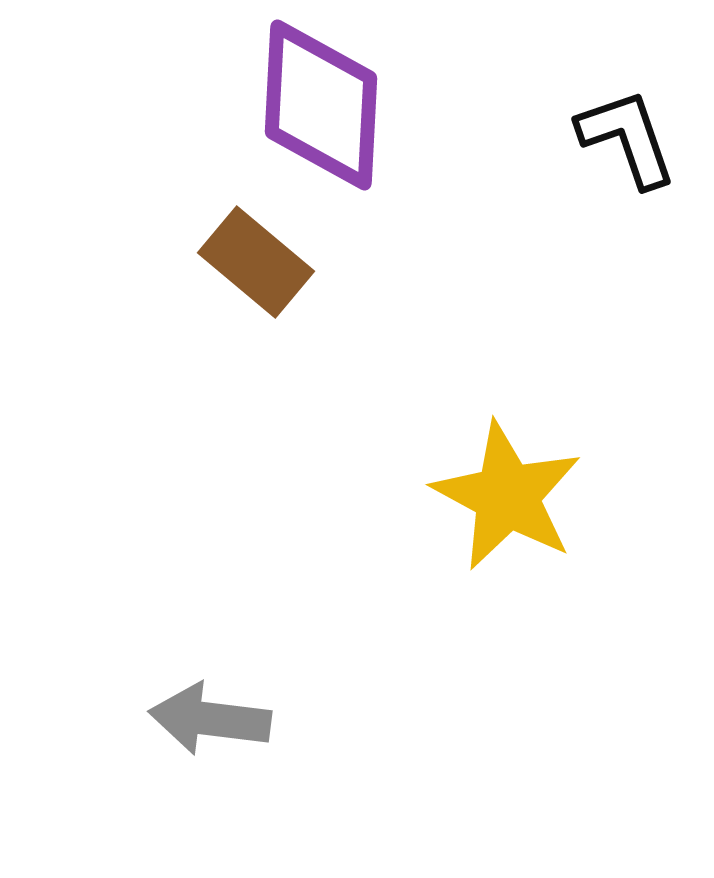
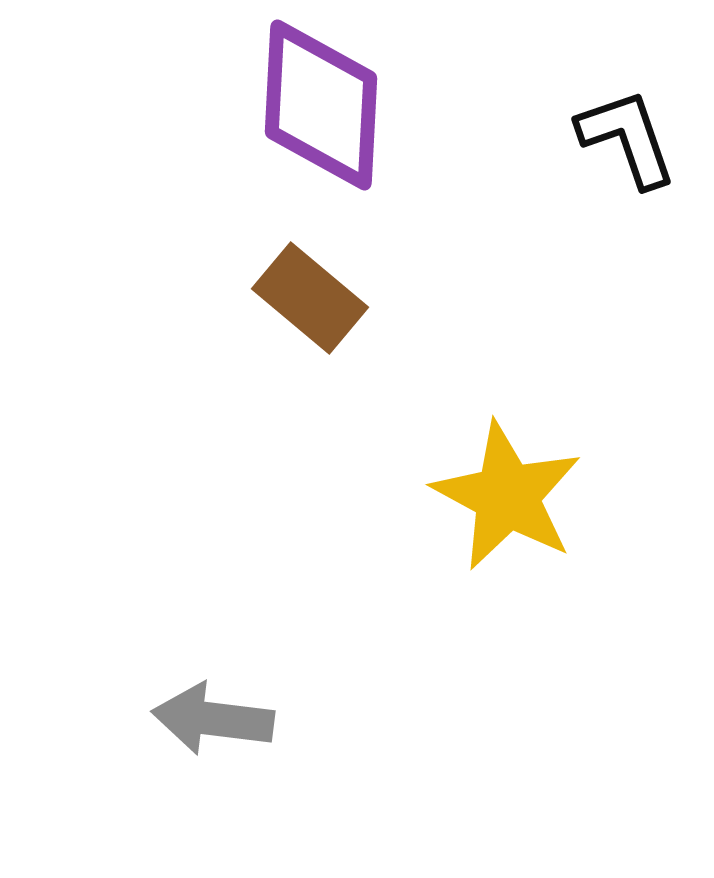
brown rectangle: moved 54 px right, 36 px down
gray arrow: moved 3 px right
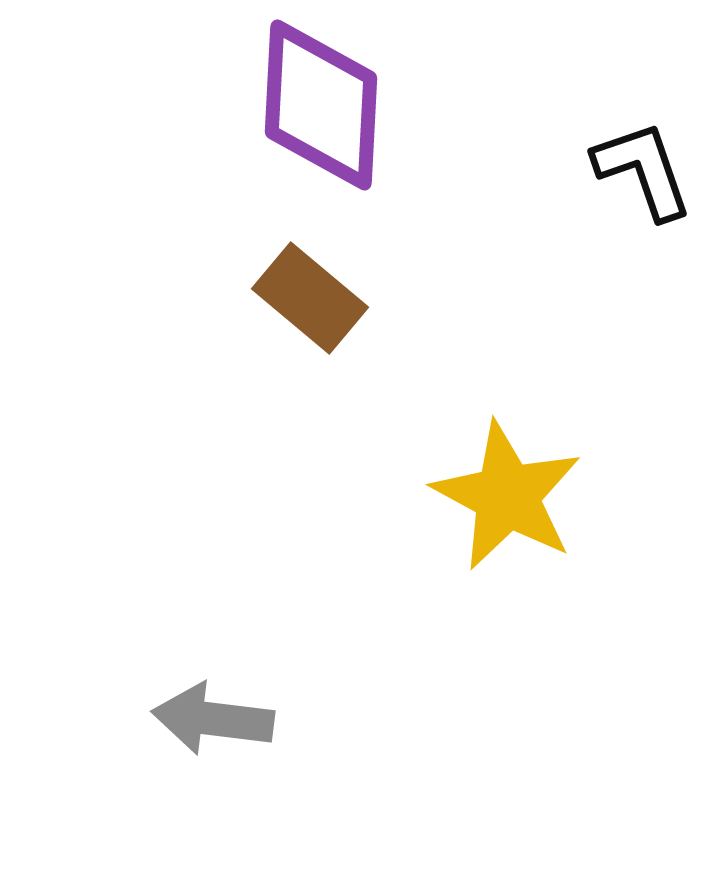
black L-shape: moved 16 px right, 32 px down
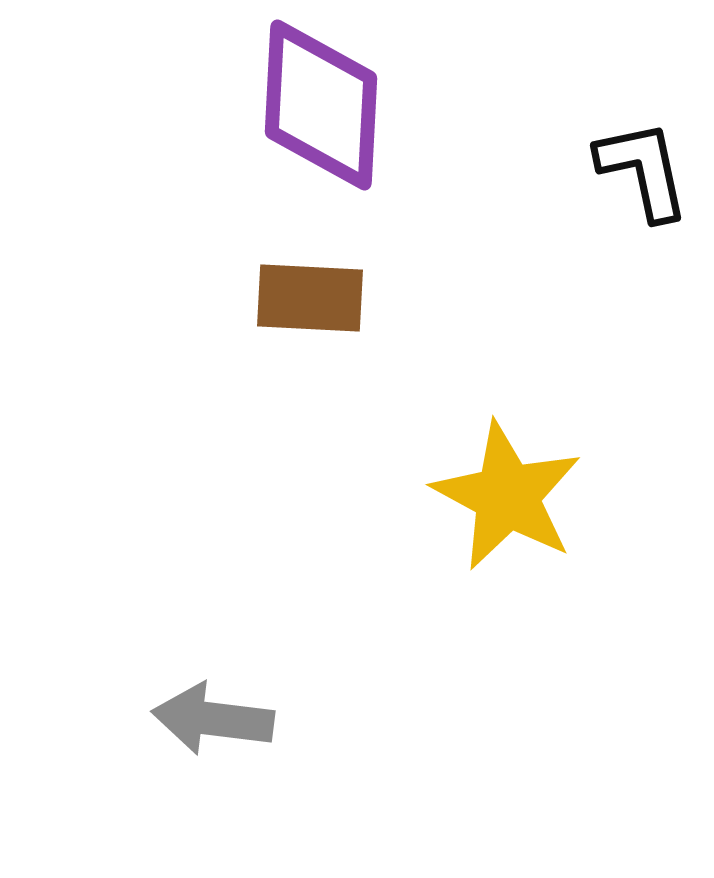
black L-shape: rotated 7 degrees clockwise
brown rectangle: rotated 37 degrees counterclockwise
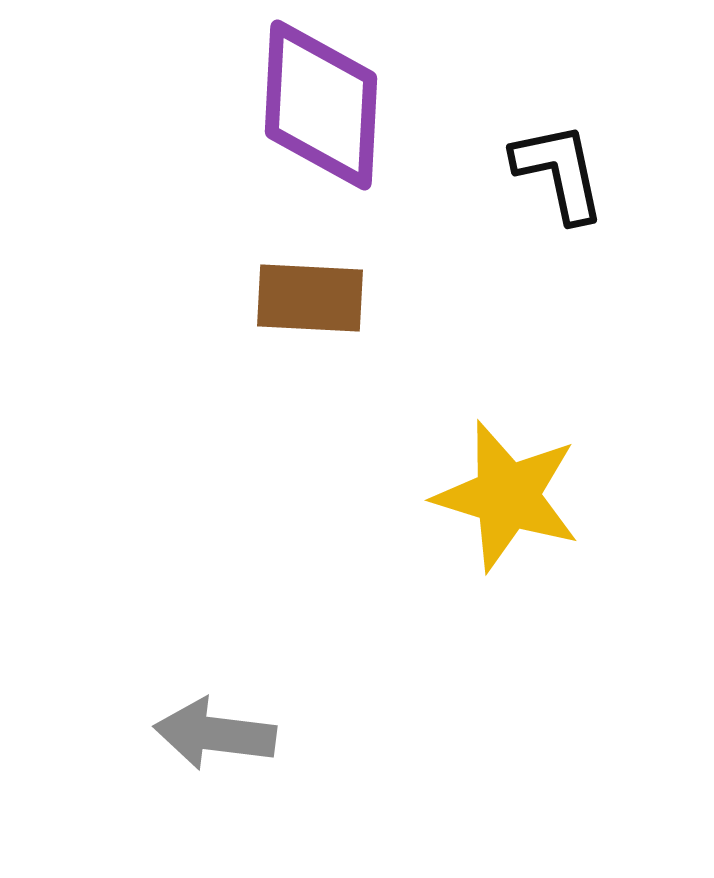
black L-shape: moved 84 px left, 2 px down
yellow star: rotated 11 degrees counterclockwise
gray arrow: moved 2 px right, 15 px down
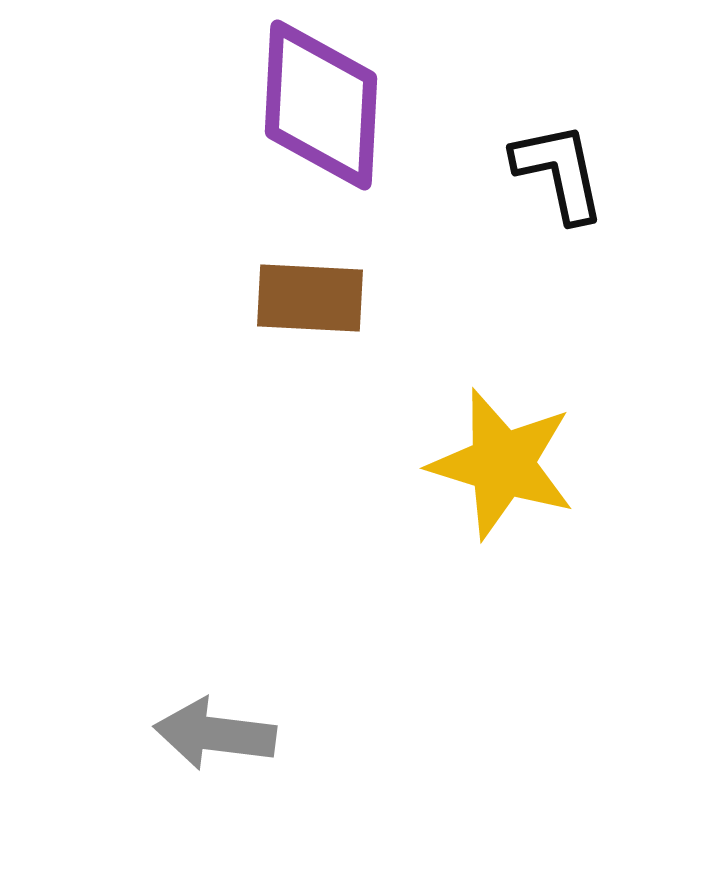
yellow star: moved 5 px left, 32 px up
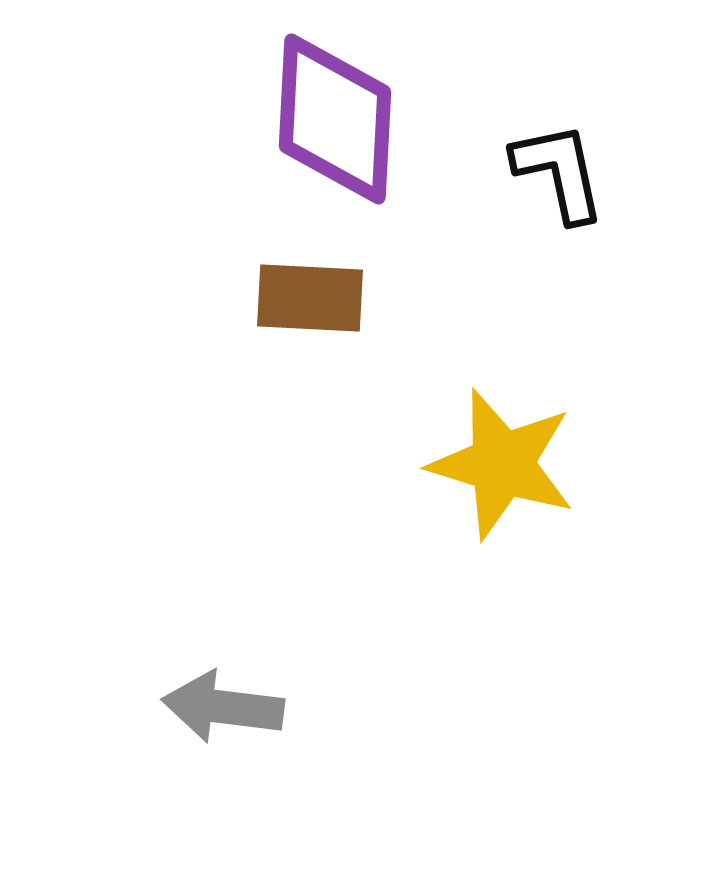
purple diamond: moved 14 px right, 14 px down
gray arrow: moved 8 px right, 27 px up
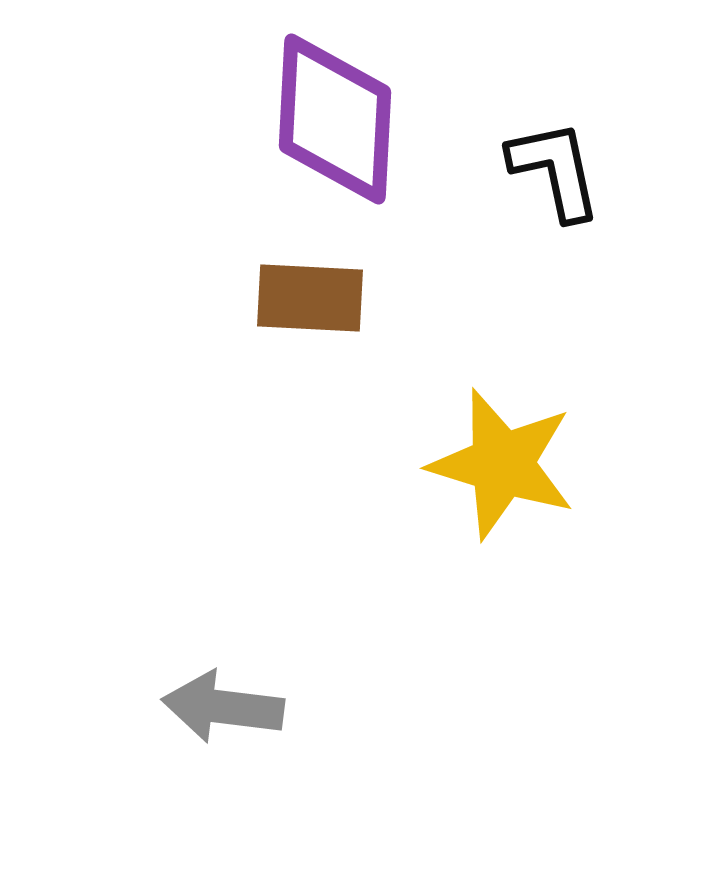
black L-shape: moved 4 px left, 2 px up
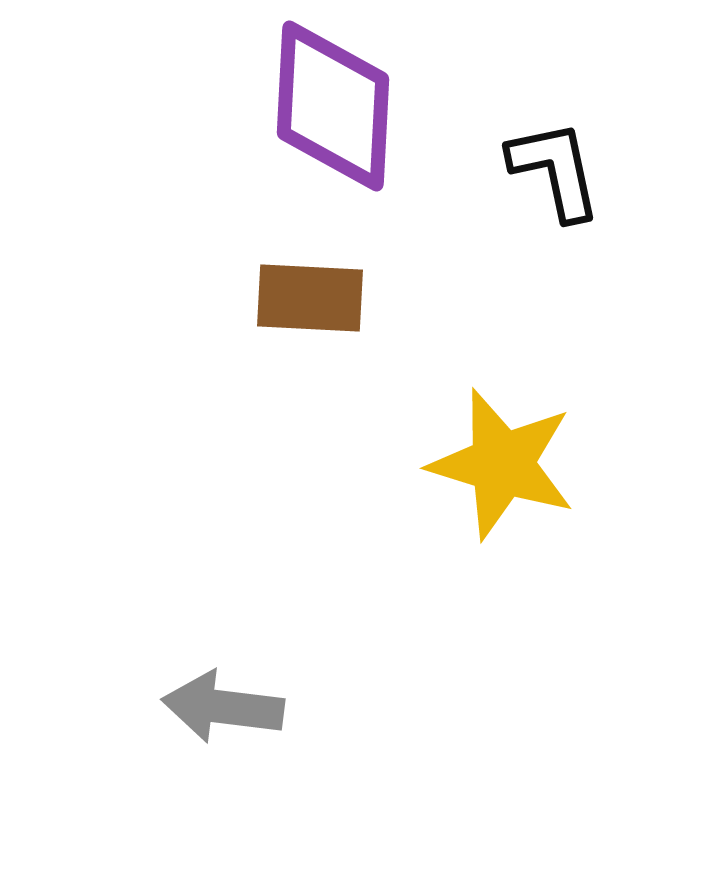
purple diamond: moved 2 px left, 13 px up
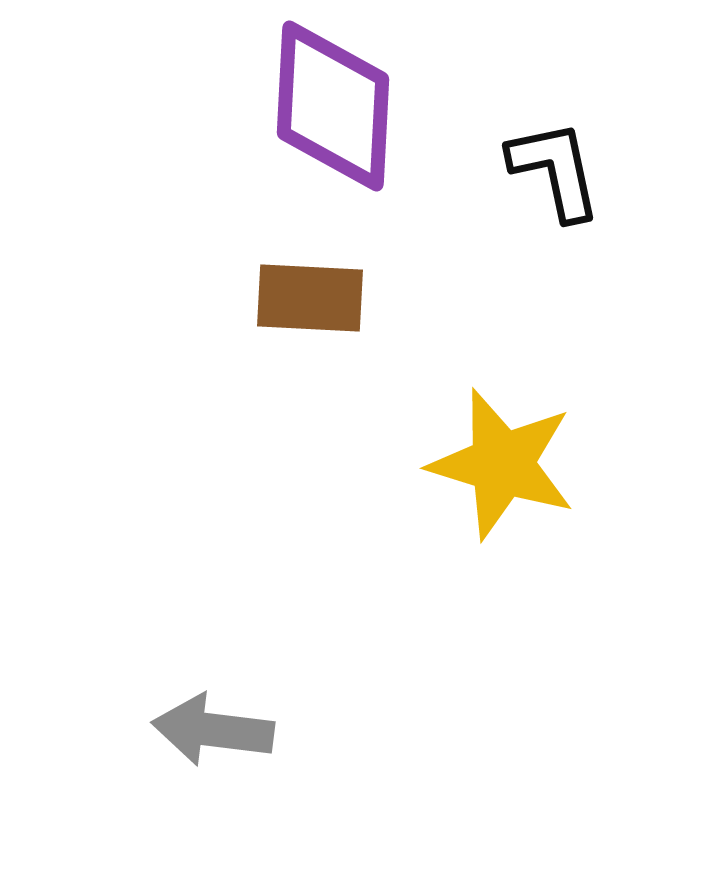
gray arrow: moved 10 px left, 23 px down
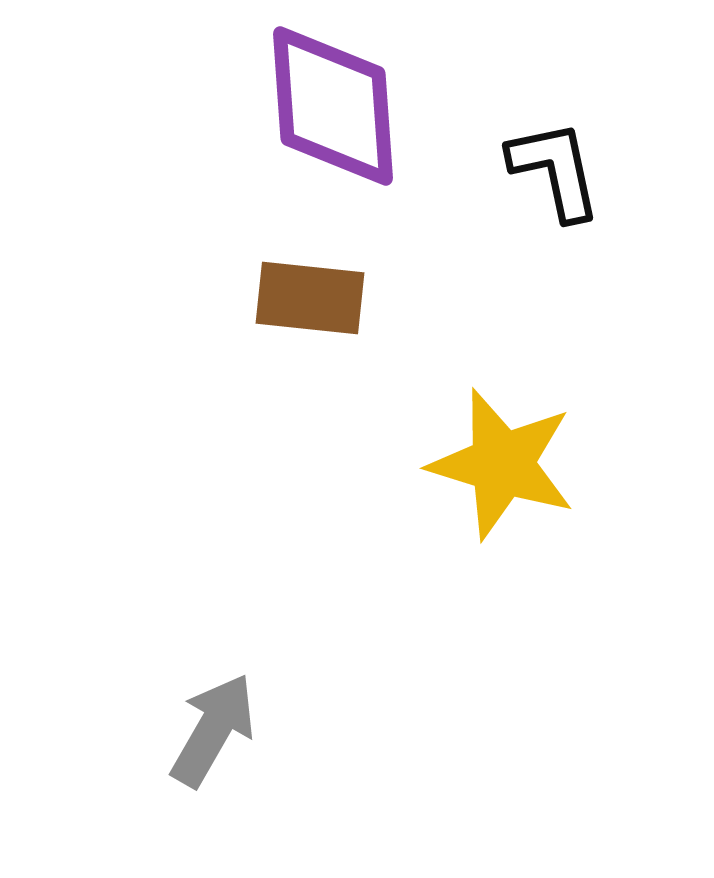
purple diamond: rotated 7 degrees counterclockwise
brown rectangle: rotated 3 degrees clockwise
gray arrow: rotated 113 degrees clockwise
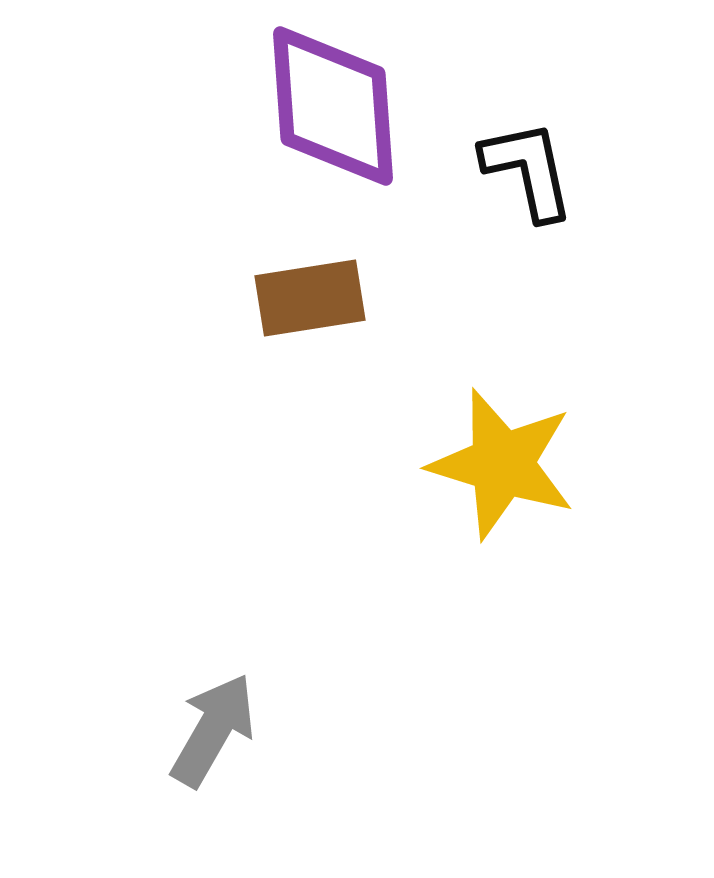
black L-shape: moved 27 px left
brown rectangle: rotated 15 degrees counterclockwise
